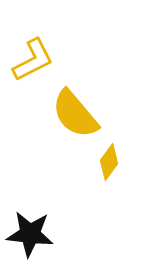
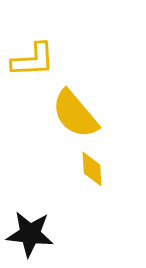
yellow L-shape: rotated 24 degrees clockwise
yellow diamond: moved 17 px left, 7 px down; rotated 39 degrees counterclockwise
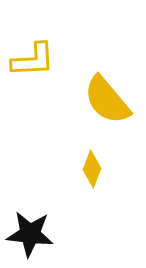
yellow semicircle: moved 32 px right, 14 px up
yellow diamond: rotated 24 degrees clockwise
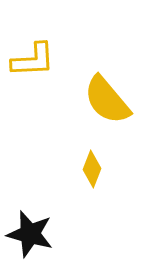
black star: rotated 9 degrees clockwise
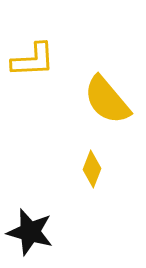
black star: moved 2 px up
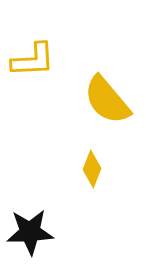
black star: rotated 18 degrees counterclockwise
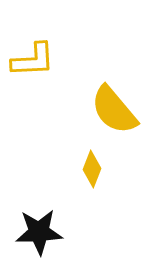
yellow semicircle: moved 7 px right, 10 px down
black star: moved 9 px right
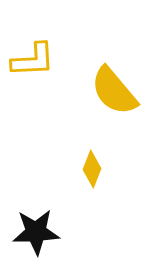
yellow semicircle: moved 19 px up
black star: moved 3 px left
